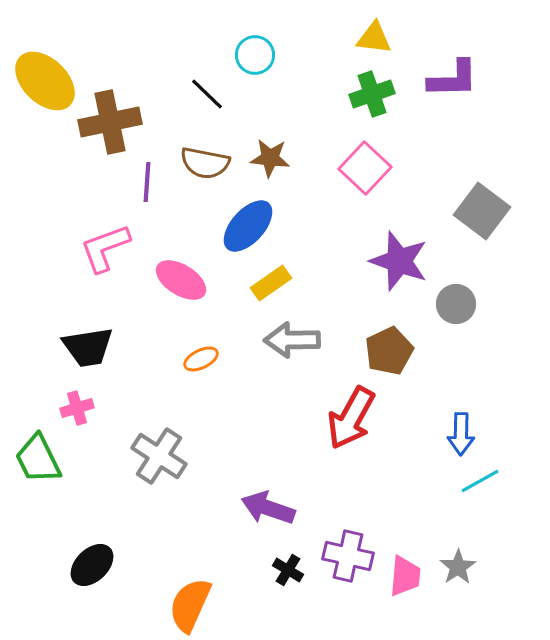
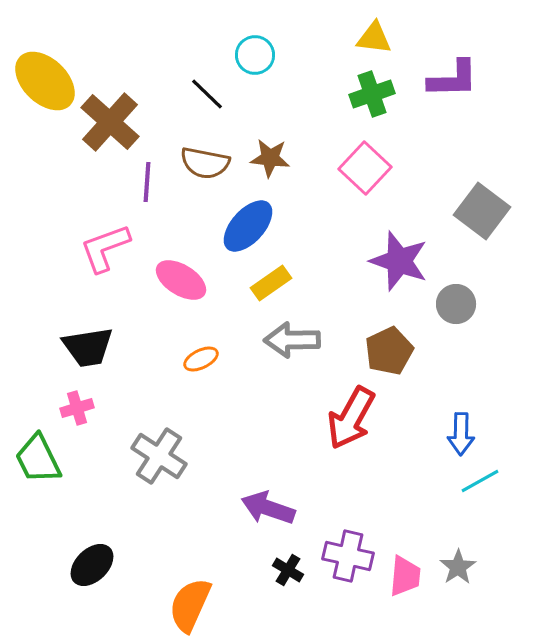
brown cross: rotated 36 degrees counterclockwise
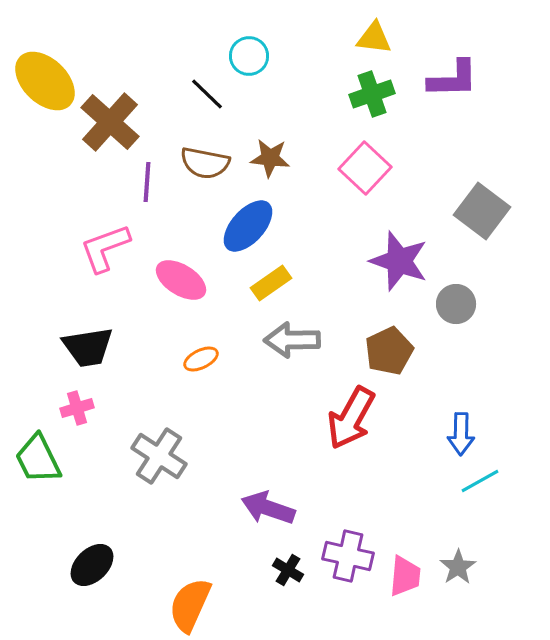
cyan circle: moved 6 px left, 1 px down
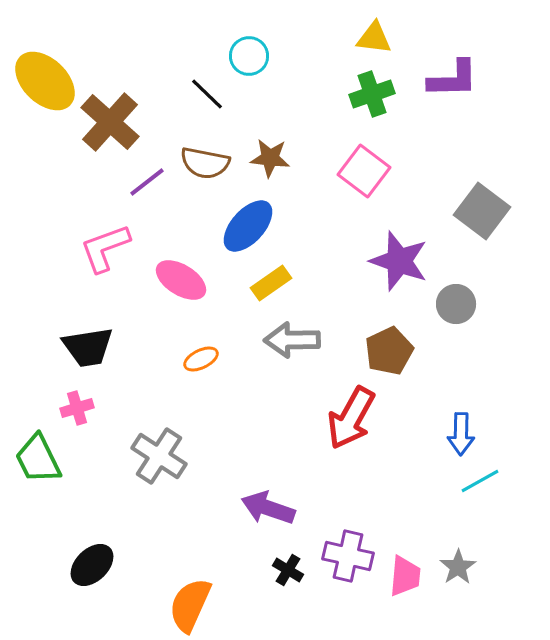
pink square: moved 1 px left, 3 px down; rotated 6 degrees counterclockwise
purple line: rotated 48 degrees clockwise
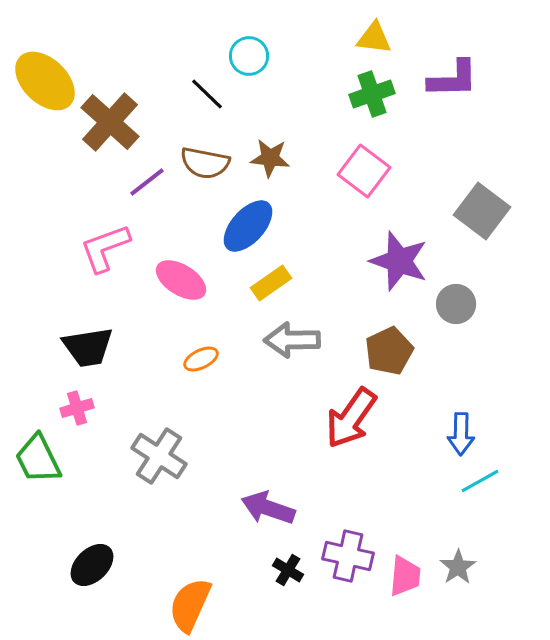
red arrow: rotated 6 degrees clockwise
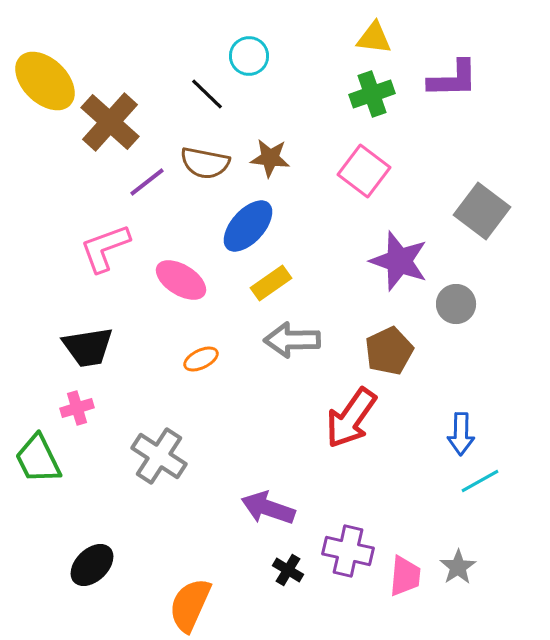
purple cross: moved 5 px up
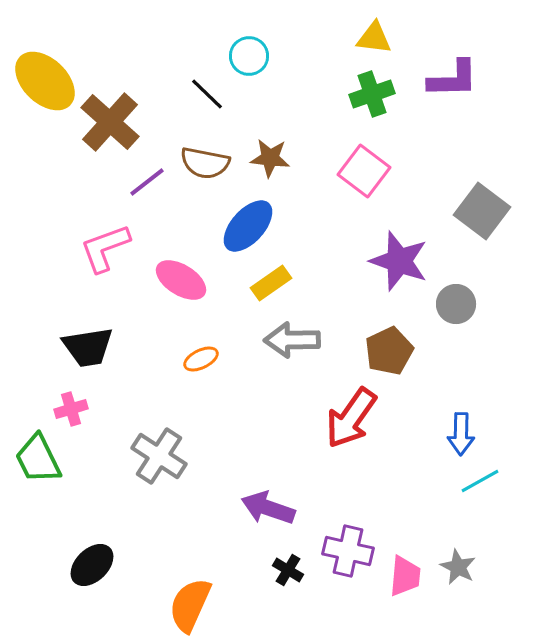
pink cross: moved 6 px left, 1 px down
gray star: rotated 12 degrees counterclockwise
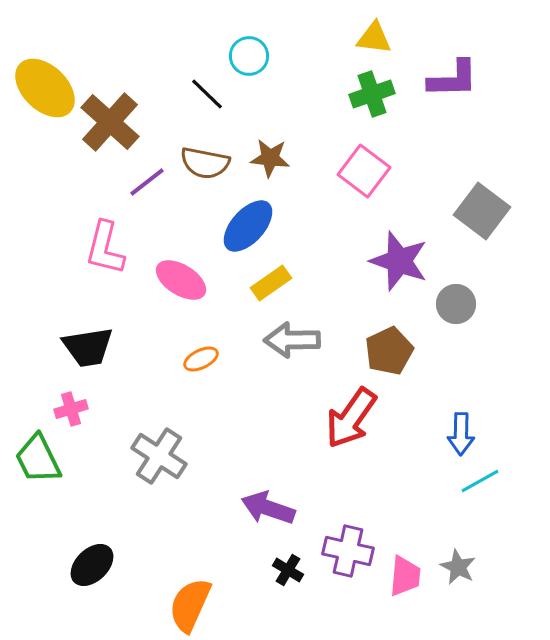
yellow ellipse: moved 7 px down
pink L-shape: rotated 56 degrees counterclockwise
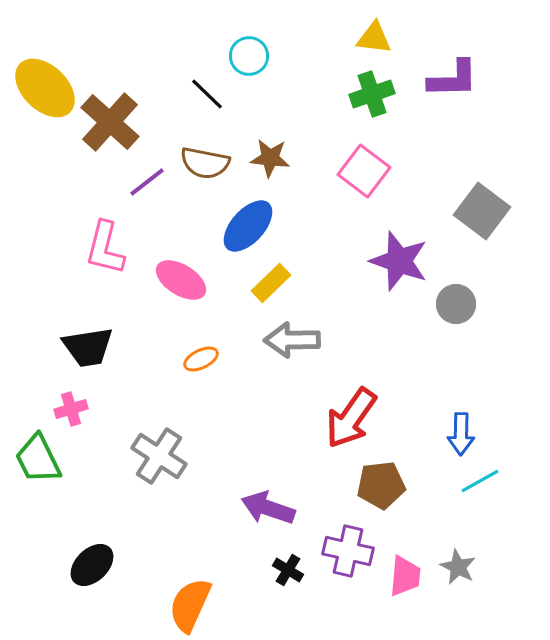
yellow rectangle: rotated 9 degrees counterclockwise
brown pentagon: moved 8 px left, 134 px down; rotated 18 degrees clockwise
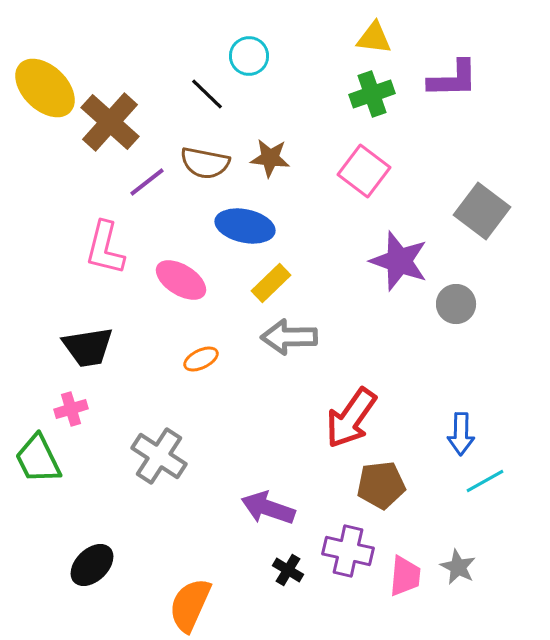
blue ellipse: moved 3 px left; rotated 60 degrees clockwise
gray arrow: moved 3 px left, 3 px up
cyan line: moved 5 px right
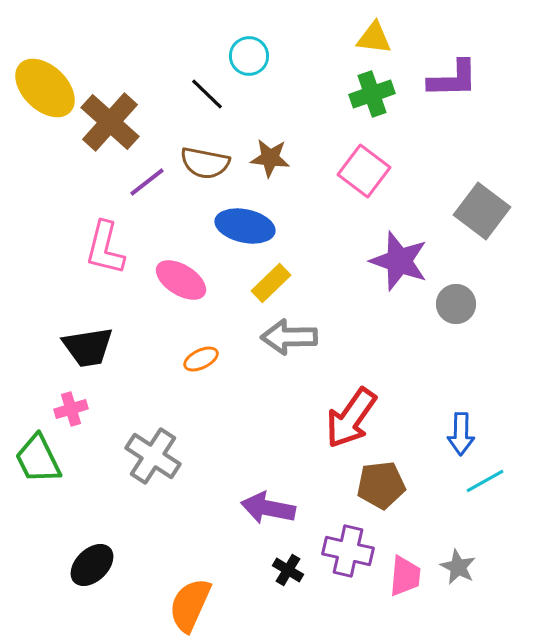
gray cross: moved 6 px left
purple arrow: rotated 8 degrees counterclockwise
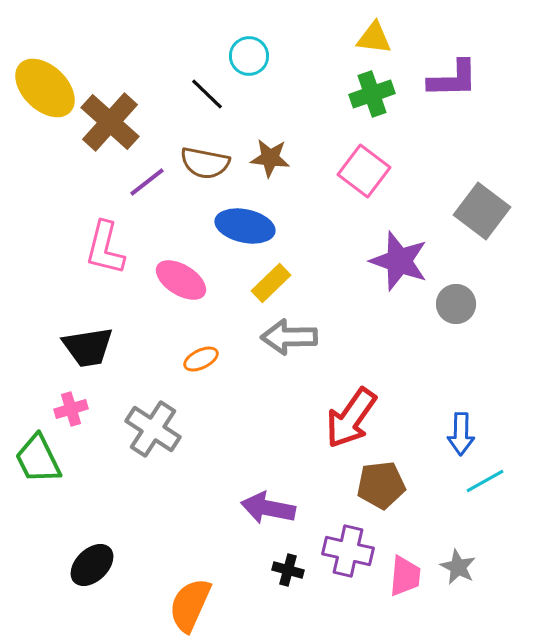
gray cross: moved 27 px up
black cross: rotated 16 degrees counterclockwise
